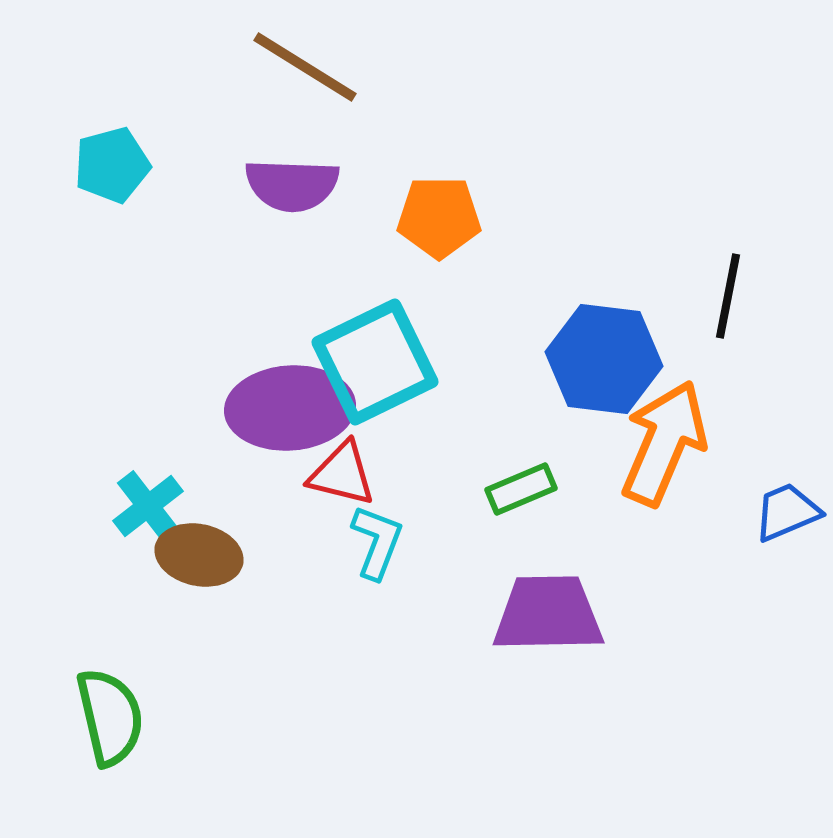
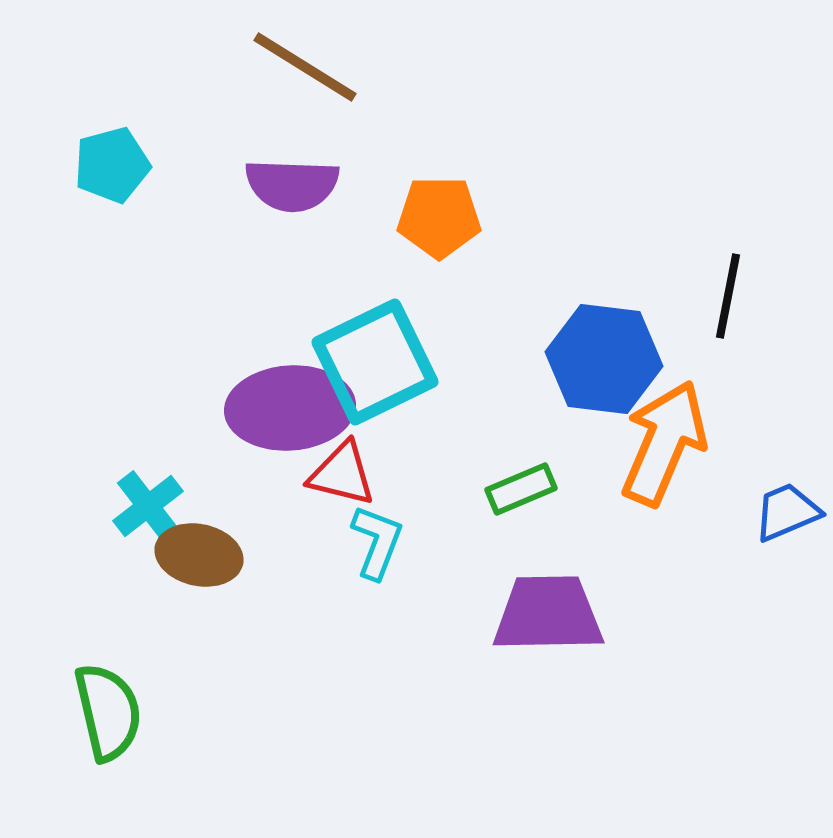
green semicircle: moved 2 px left, 5 px up
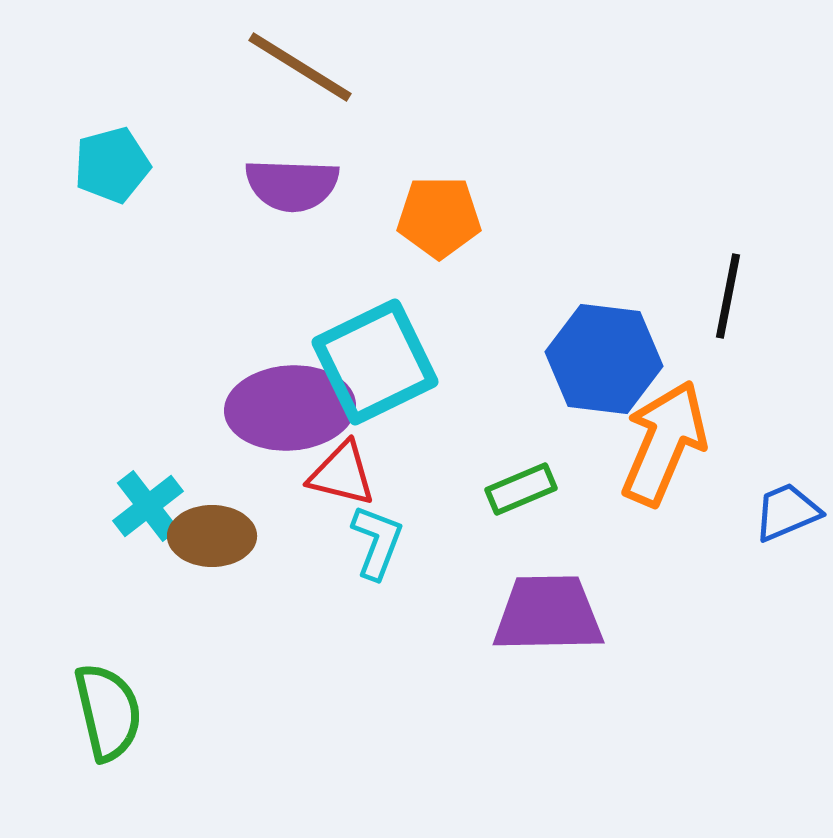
brown line: moved 5 px left
brown ellipse: moved 13 px right, 19 px up; rotated 12 degrees counterclockwise
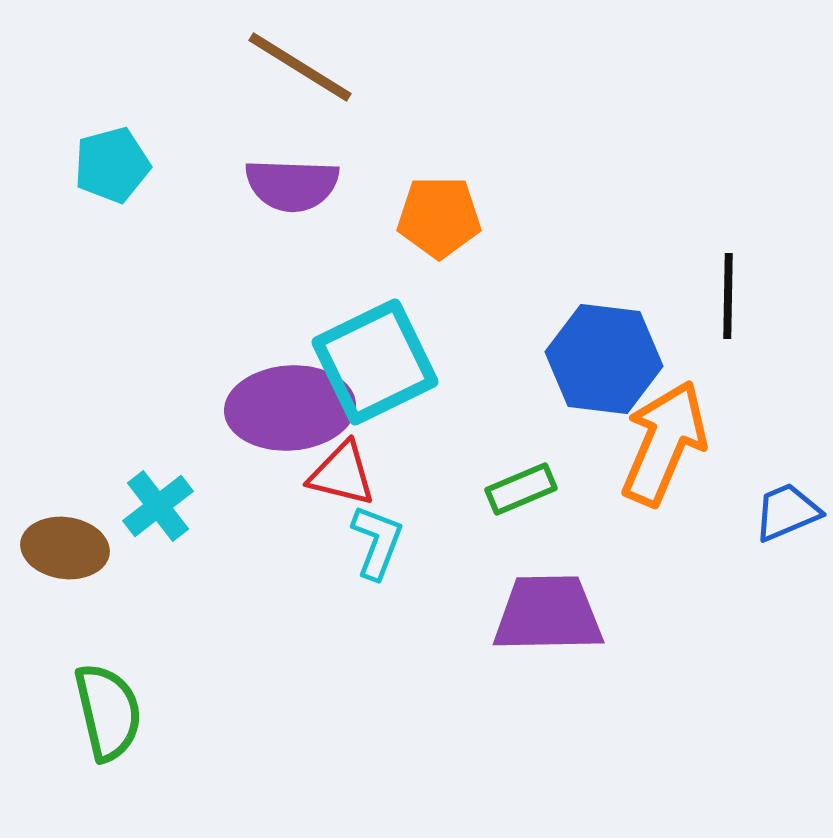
black line: rotated 10 degrees counterclockwise
cyan cross: moved 10 px right
brown ellipse: moved 147 px left, 12 px down; rotated 8 degrees clockwise
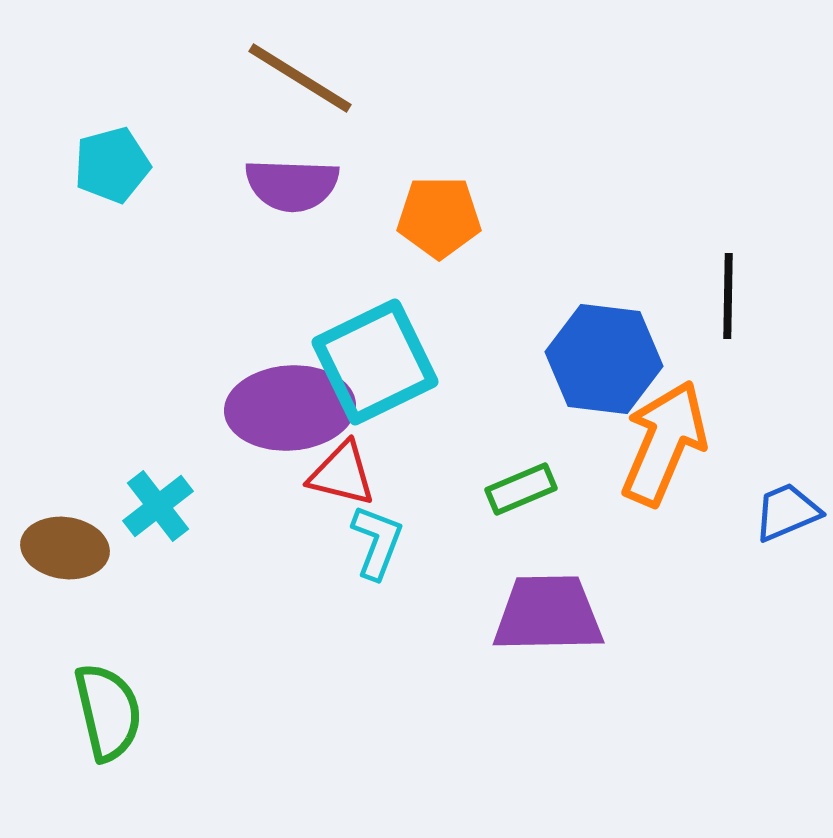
brown line: moved 11 px down
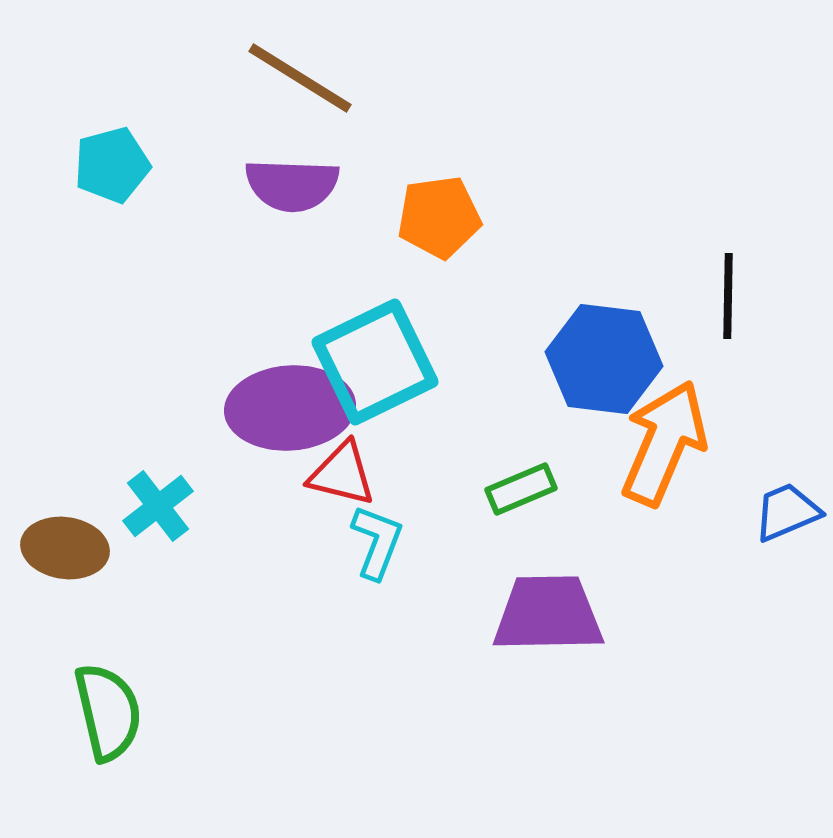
orange pentagon: rotated 8 degrees counterclockwise
